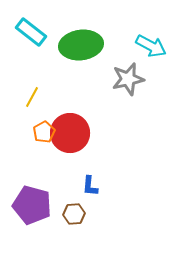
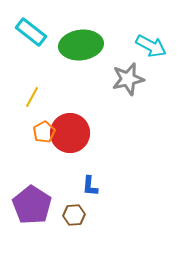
purple pentagon: rotated 18 degrees clockwise
brown hexagon: moved 1 px down
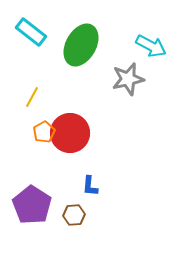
green ellipse: rotated 54 degrees counterclockwise
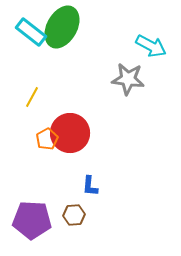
green ellipse: moved 19 px left, 18 px up
gray star: rotated 20 degrees clockwise
orange pentagon: moved 3 px right, 7 px down
purple pentagon: moved 15 px down; rotated 30 degrees counterclockwise
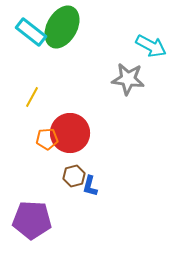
orange pentagon: rotated 25 degrees clockwise
blue L-shape: rotated 10 degrees clockwise
brown hexagon: moved 39 px up; rotated 10 degrees counterclockwise
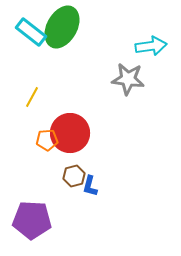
cyan arrow: rotated 36 degrees counterclockwise
orange pentagon: moved 1 px down
